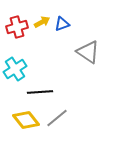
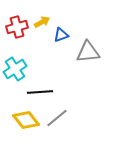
blue triangle: moved 1 px left, 11 px down
gray triangle: rotated 40 degrees counterclockwise
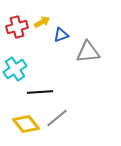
yellow diamond: moved 4 px down
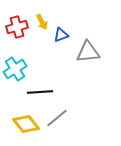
yellow arrow: rotated 91 degrees clockwise
